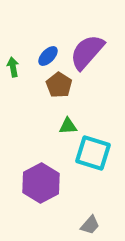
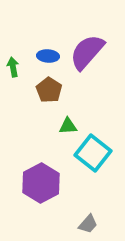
blue ellipse: rotated 50 degrees clockwise
brown pentagon: moved 10 px left, 5 px down
cyan square: rotated 21 degrees clockwise
gray trapezoid: moved 2 px left, 1 px up
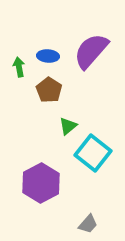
purple semicircle: moved 4 px right, 1 px up
green arrow: moved 6 px right
green triangle: rotated 36 degrees counterclockwise
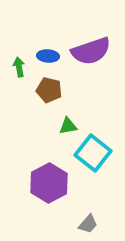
purple semicircle: rotated 150 degrees counterclockwise
brown pentagon: rotated 20 degrees counterclockwise
green triangle: rotated 30 degrees clockwise
purple hexagon: moved 8 px right
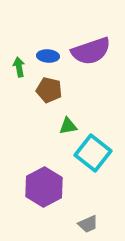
purple hexagon: moved 5 px left, 4 px down
gray trapezoid: rotated 25 degrees clockwise
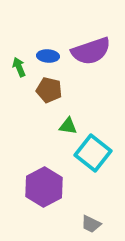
green arrow: rotated 12 degrees counterclockwise
green triangle: rotated 18 degrees clockwise
gray trapezoid: moved 3 px right; rotated 50 degrees clockwise
